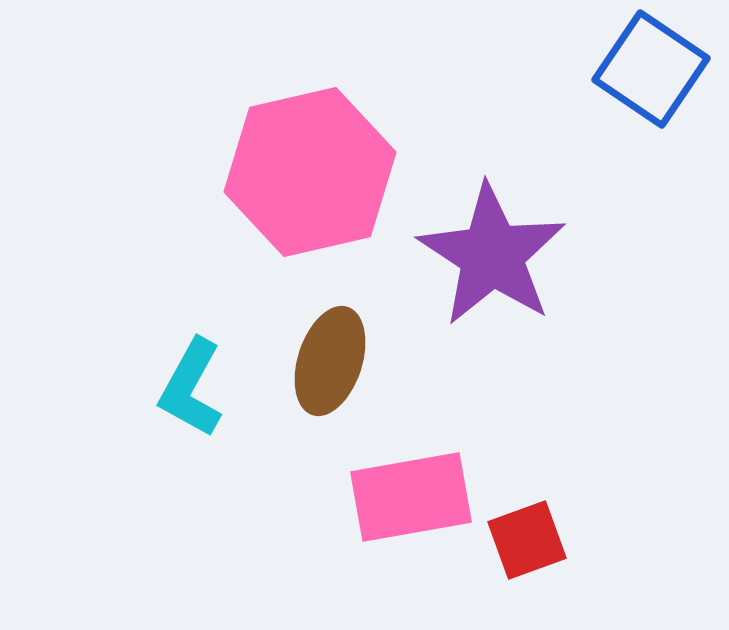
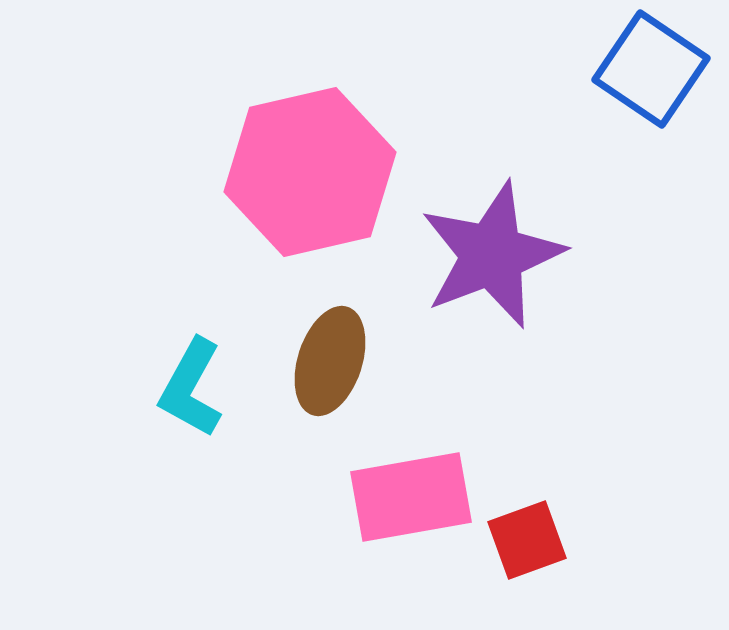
purple star: rotated 18 degrees clockwise
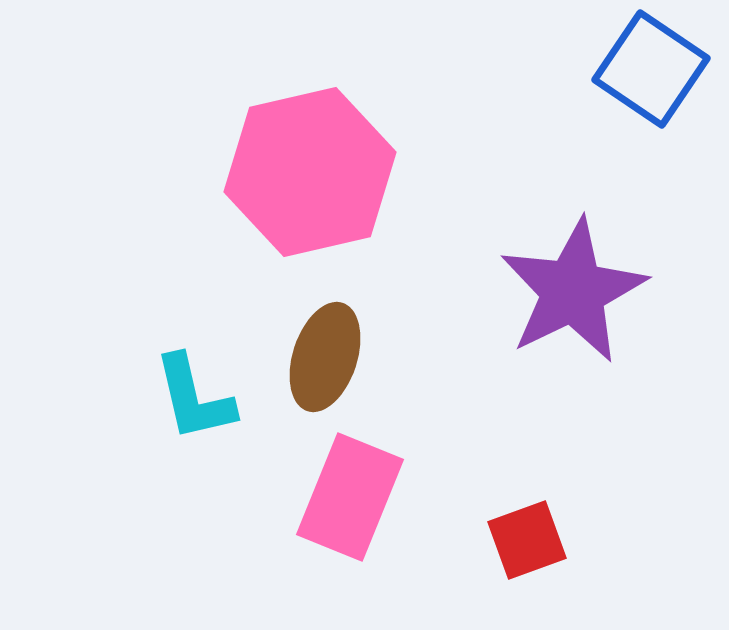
purple star: moved 81 px right, 36 px down; rotated 5 degrees counterclockwise
brown ellipse: moved 5 px left, 4 px up
cyan L-shape: moved 3 px right, 10 px down; rotated 42 degrees counterclockwise
pink rectangle: moved 61 px left; rotated 58 degrees counterclockwise
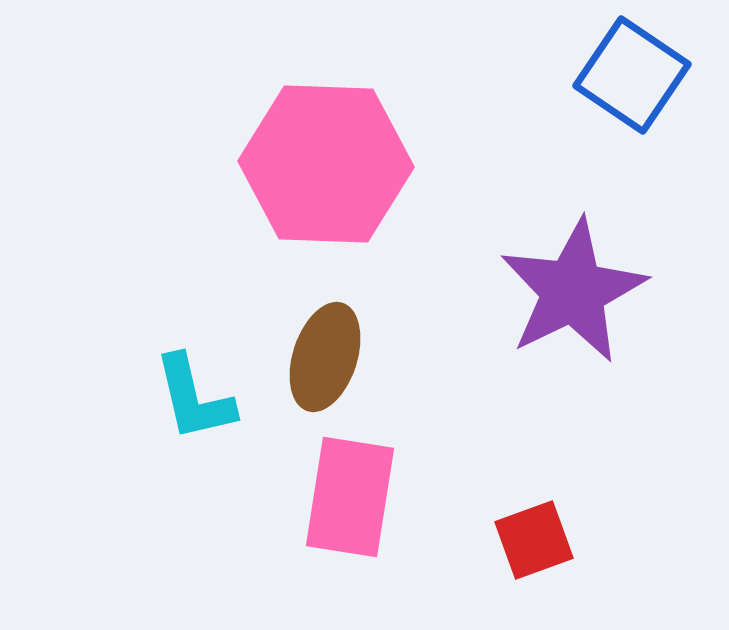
blue square: moved 19 px left, 6 px down
pink hexagon: moved 16 px right, 8 px up; rotated 15 degrees clockwise
pink rectangle: rotated 13 degrees counterclockwise
red square: moved 7 px right
